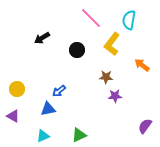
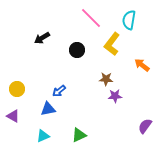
brown star: moved 2 px down
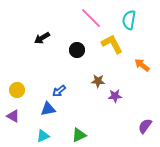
yellow L-shape: rotated 115 degrees clockwise
brown star: moved 8 px left, 2 px down
yellow circle: moved 1 px down
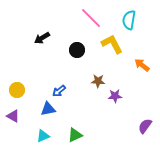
green triangle: moved 4 px left
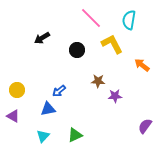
cyan triangle: rotated 24 degrees counterclockwise
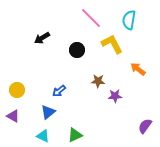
orange arrow: moved 4 px left, 4 px down
blue triangle: moved 3 px down; rotated 28 degrees counterclockwise
cyan triangle: rotated 48 degrees counterclockwise
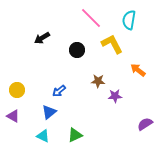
orange arrow: moved 1 px down
blue triangle: moved 1 px right
purple semicircle: moved 2 px up; rotated 21 degrees clockwise
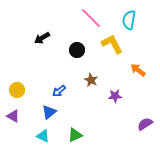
brown star: moved 7 px left, 1 px up; rotated 24 degrees clockwise
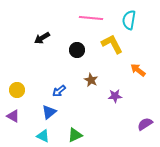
pink line: rotated 40 degrees counterclockwise
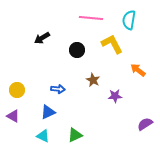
brown star: moved 2 px right
blue arrow: moved 1 px left, 2 px up; rotated 136 degrees counterclockwise
blue triangle: moved 1 px left; rotated 14 degrees clockwise
